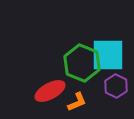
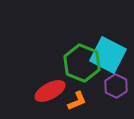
cyan square: rotated 27 degrees clockwise
orange L-shape: moved 1 px up
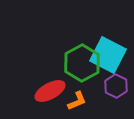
green hexagon: rotated 9 degrees clockwise
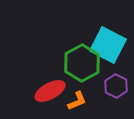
cyan square: moved 10 px up
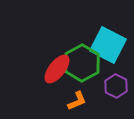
red ellipse: moved 7 px right, 22 px up; rotated 24 degrees counterclockwise
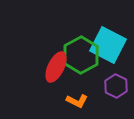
green hexagon: moved 1 px left, 8 px up
red ellipse: moved 1 px left, 2 px up; rotated 12 degrees counterclockwise
orange L-shape: rotated 50 degrees clockwise
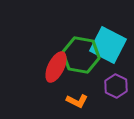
green hexagon: rotated 21 degrees counterclockwise
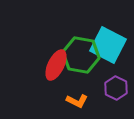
red ellipse: moved 2 px up
purple hexagon: moved 2 px down
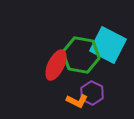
purple hexagon: moved 24 px left, 5 px down
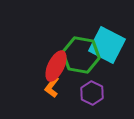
cyan square: moved 1 px left
red ellipse: moved 1 px down
orange L-shape: moved 25 px left, 14 px up; rotated 100 degrees clockwise
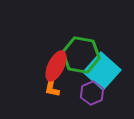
cyan square: moved 5 px left, 26 px down; rotated 15 degrees clockwise
orange L-shape: rotated 25 degrees counterclockwise
purple hexagon: rotated 10 degrees clockwise
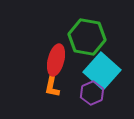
green hexagon: moved 6 px right, 18 px up
red ellipse: moved 6 px up; rotated 12 degrees counterclockwise
